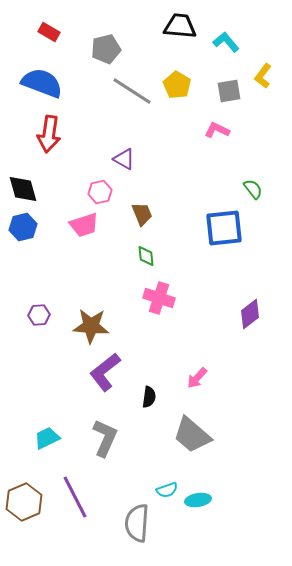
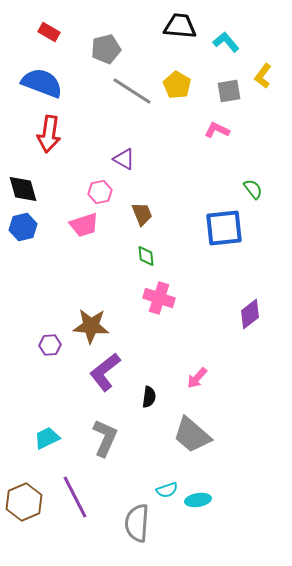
purple hexagon: moved 11 px right, 30 px down
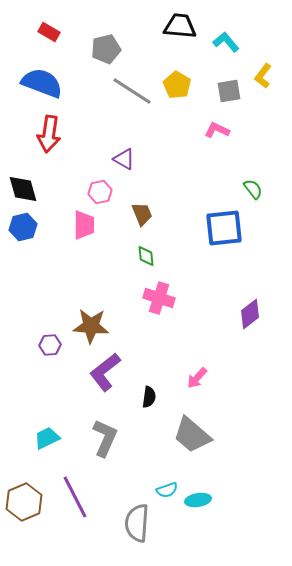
pink trapezoid: rotated 72 degrees counterclockwise
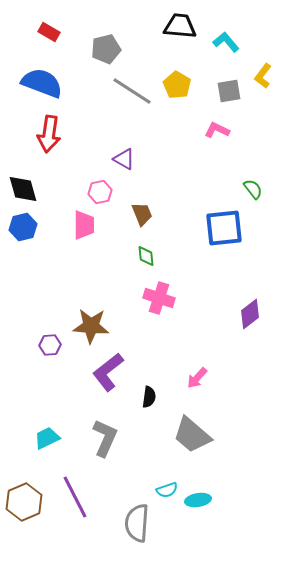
purple L-shape: moved 3 px right
